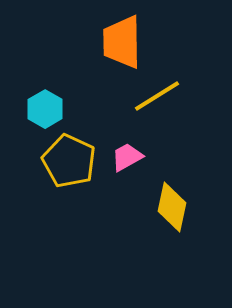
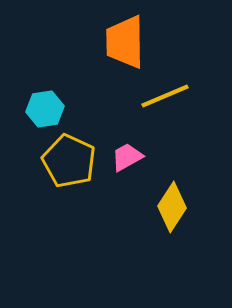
orange trapezoid: moved 3 px right
yellow line: moved 8 px right; rotated 9 degrees clockwise
cyan hexagon: rotated 21 degrees clockwise
yellow diamond: rotated 21 degrees clockwise
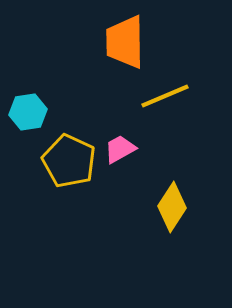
cyan hexagon: moved 17 px left, 3 px down
pink trapezoid: moved 7 px left, 8 px up
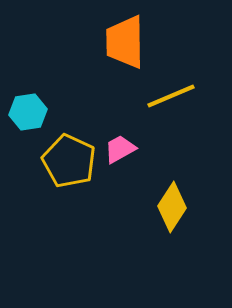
yellow line: moved 6 px right
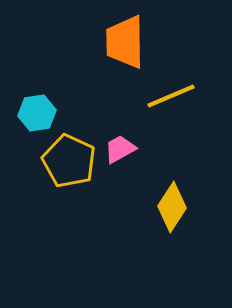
cyan hexagon: moved 9 px right, 1 px down
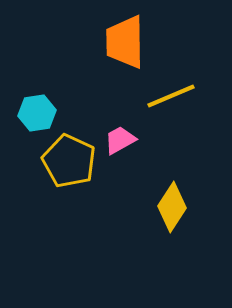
pink trapezoid: moved 9 px up
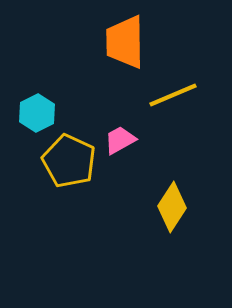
yellow line: moved 2 px right, 1 px up
cyan hexagon: rotated 18 degrees counterclockwise
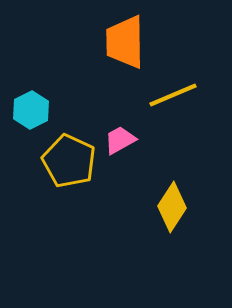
cyan hexagon: moved 6 px left, 3 px up
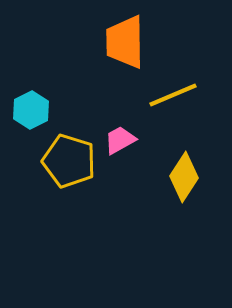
yellow pentagon: rotated 8 degrees counterclockwise
yellow diamond: moved 12 px right, 30 px up
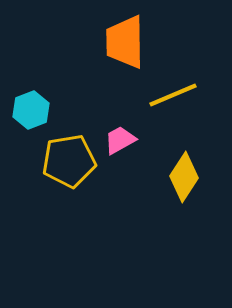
cyan hexagon: rotated 6 degrees clockwise
yellow pentagon: rotated 26 degrees counterclockwise
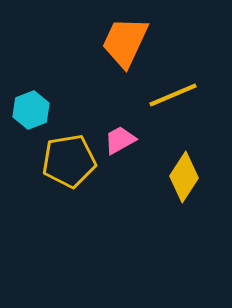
orange trapezoid: rotated 26 degrees clockwise
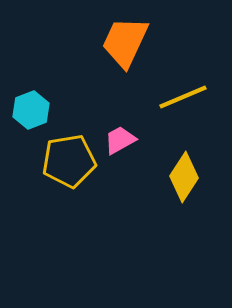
yellow line: moved 10 px right, 2 px down
